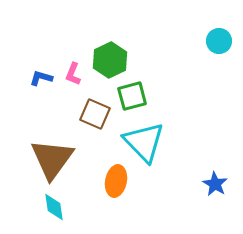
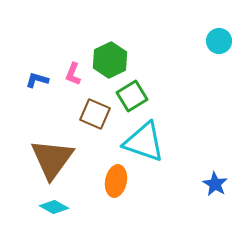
blue L-shape: moved 4 px left, 2 px down
green square: rotated 16 degrees counterclockwise
cyan triangle: rotated 27 degrees counterclockwise
cyan diamond: rotated 52 degrees counterclockwise
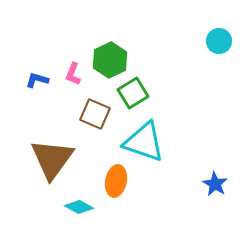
green square: moved 1 px right, 3 px up
cyan diamond: moved 25 px right
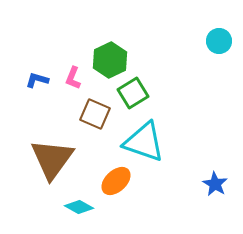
pink L-shape: moved 4 px down
orange ellipse: rotated 36 degrees clockwise
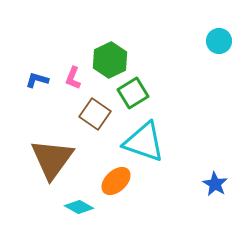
brown square: rotated 12 degrees clockwise
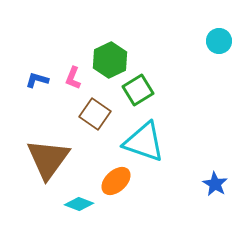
green square: moved 5 px right, 3 px up
brown triangle: moved 4 px left
cyan diamond: moved 3 px up; rotated 8 degrees counterclockwise
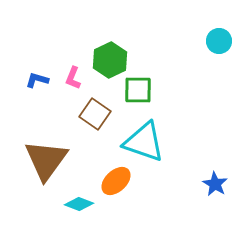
green square: rotated 32 degrees clockwise
brown triangle: moved 2 px left, 1 px down
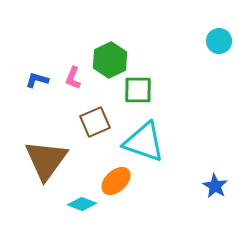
brown square: moved 8 px down; rotated 32 degrees clockwise
blue star: moved 2 px down
cyan diamond: moved 3 px right
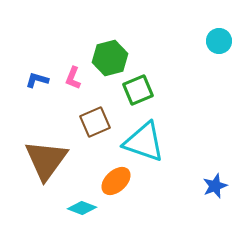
green hexagon: moved 2 px up; rotated 12 degrees clockwise
green square: rotated 24 degrees counterclockwise
blue star: rotated 20 degrees clockwise
cyan diamond: moved 4 px down
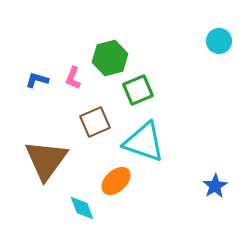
blue star: rotated 10 degrees counterclockwise
cyan diamond: rotated 48 degrees clockwise
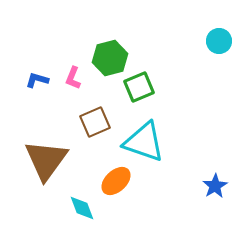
green square: moved 1 px right, 3 px up
